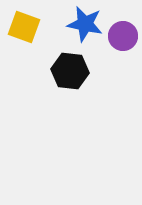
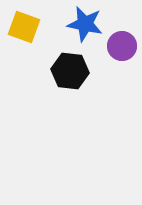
purple circle: moved 1 px left, 10 px down
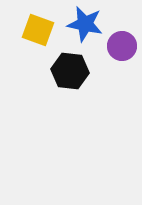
yellow square: moved 14 px right, 3 px down
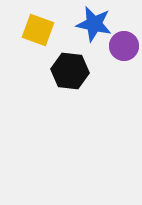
blue star: moved 9 px right
purple circle: moved 2 px right
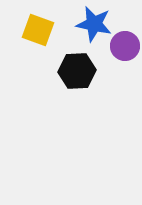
purple circle: moved 1 px right
black hexagon: moved 7 px right; rotated 9 degrees counterclockwise
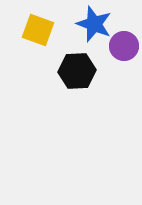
blue star: rotated 9 degrees clockwise
purple circle: moved 1 px left
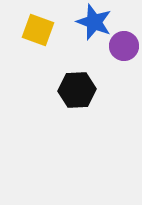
blue star: moved 2 px up
black hexagon: moved 19 px down
